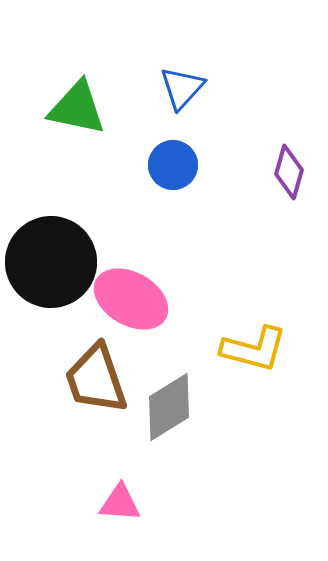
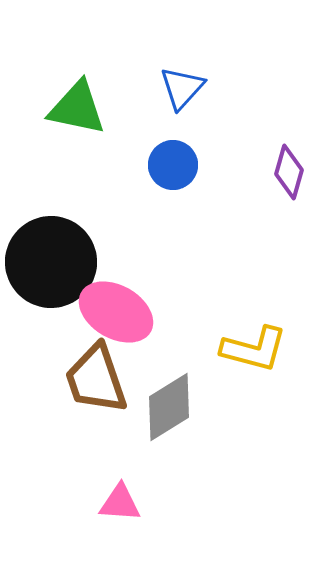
pink ellipse: moved 15 px left, 13 px down
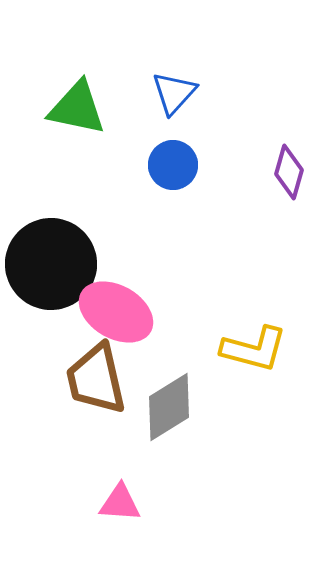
blue triangle: moved 8 px left, 5 px down
black circle: moved 2 px down
brown trapezoid: rotated 6 degrees clockwise
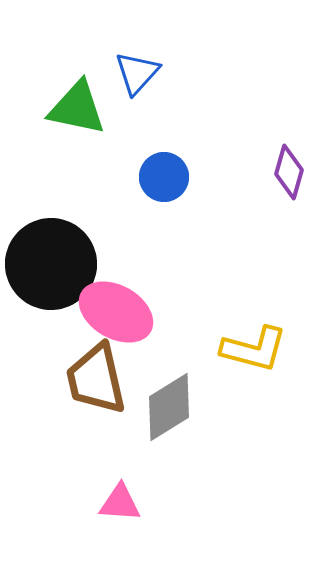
blue triangle: moved 37 px left, 20 px up
blue circle: moved 9 px left, 12 px down
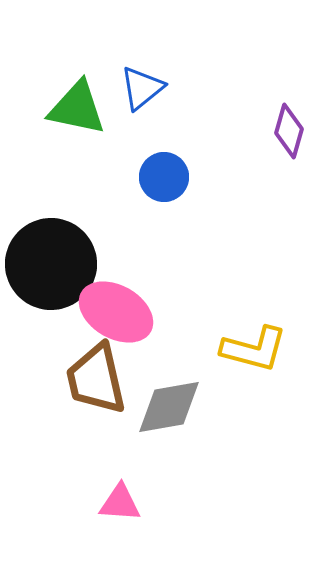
blue triangle: moved 5 px right, 15 px down; rotated 9 degrees clockwise
purple diamond: moved 41 px up
gray diamond: rotated 22 degrees clockwise
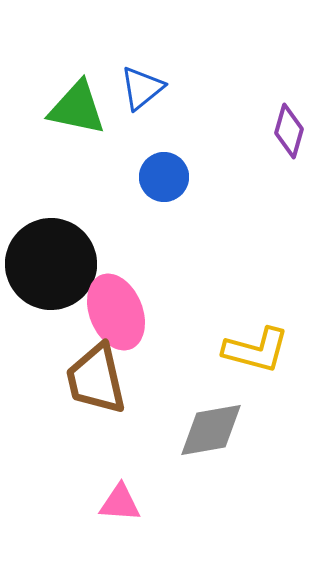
pink ellipse: rotated 38 degrees clockwise
yellow L-shape: moved 2 px right, 1 px down
gray diamond: moved 42 px right, 23 px down
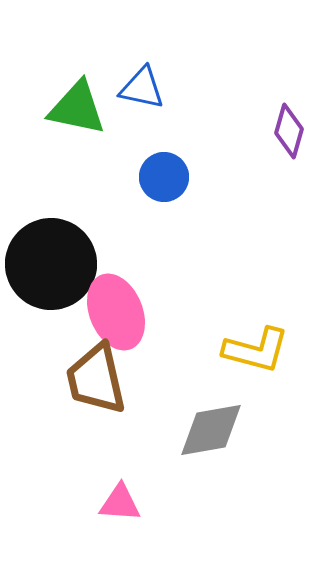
blue triangle: rotated 51 degrees clockwise
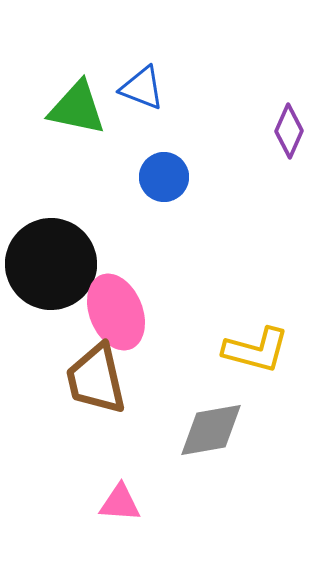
blue triangle: rotated 9 degrees clockwise
purple diamond: rotated 8 degrees clockwise
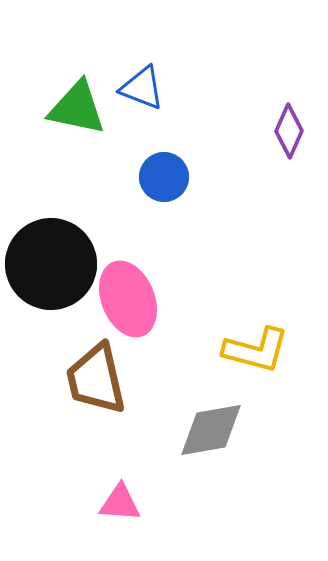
pink ellipse: moved 12 px right, 13 px up
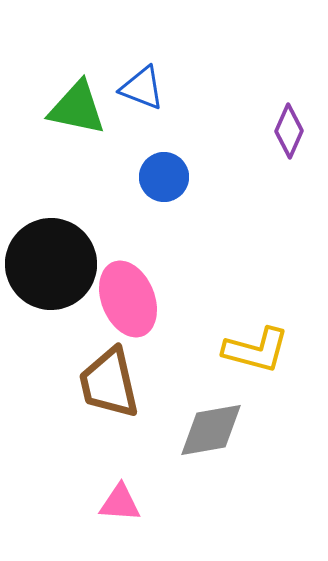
brown trapezoid: moved 13 px right, 4 px down
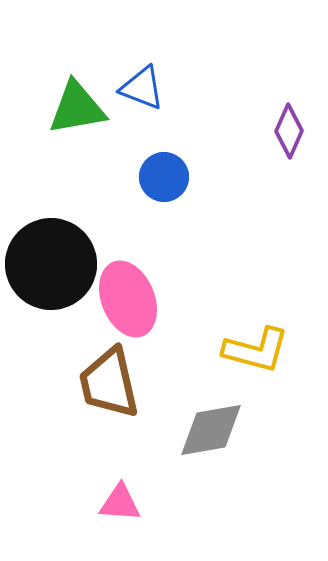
green triangle: rotated 22 degrees counterclockwise
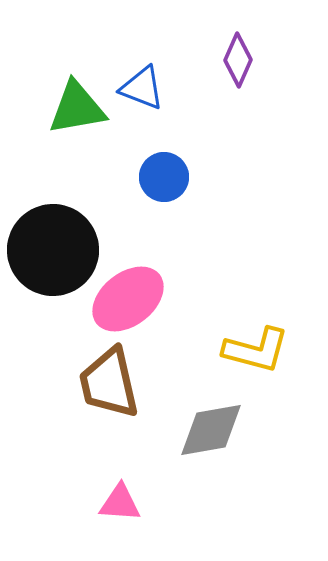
purple diamond: moved 51 px left, 71 px up
black circle: moved 2 px right, 14 px up
pink ellipse: rotated 74 degrees clockwise
